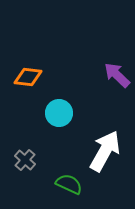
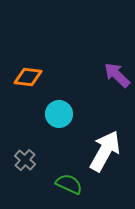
cyan circle: moved 1 px down
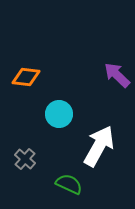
orange diamond: moved 2 px left
white arrow: moved 6 px left, 5 px up
gray cross: moved 1 px up
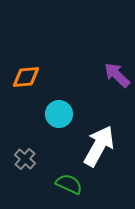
orange diamond: rotated 12 degrees counterclockwise
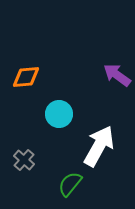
purple arrow: rotated 8 degrees counterclockwise
gray cross: moved 1 px left, 1 px down
green semicircle: moved 1 px right; rotated 76 degrees counterclockwise
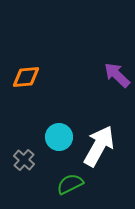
purple arrow: rotated 8 degrees clockwise
cyan circle: moved 23 px down
green semicircle: rotated 24 degrees clockwise
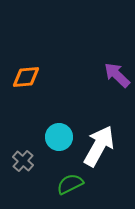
gray cross: moved 1 px left, 1 px down
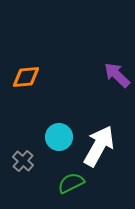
green semicircle: moved 1 px right, 1 px up
